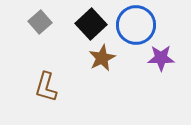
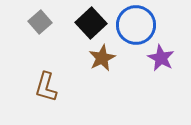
black square: moved 1 px up
purple star: rotated 28 degrees clockwise
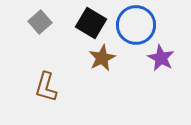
black square: rotated 16 degrees counterclockwise
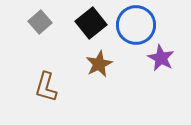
black square: rotated 20 degrees clockwise
brown star: moved 3 px left, 6 px down
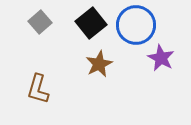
brown L-shape: moved 8 px left, 2 px down
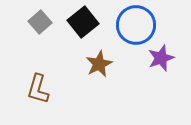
black square: moved 8 px left, 1 px up
purple star: rotated 24 degrees clockwise
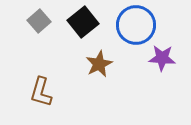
gray square: moved 1 px left, 1 px up
purple star: moved 1 px right; rotated 24 degrees clockwise
brown L-shape: moved 3 px right, 3 px down
